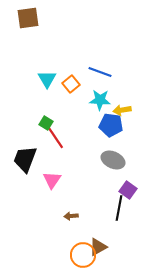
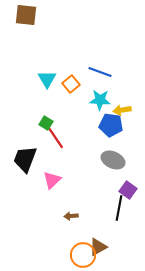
brown square: moved 2 px left, 3 px up; rotated 15 degrees clockwise
pink triangle: rotated 12 degrees clockwise
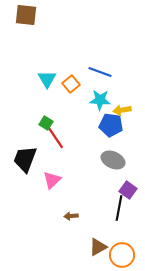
orange circle: moved 39 px right
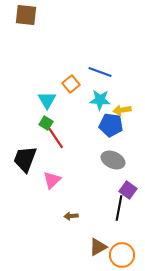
cyan triangle: moved 21 px down
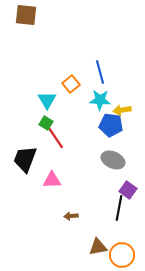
blue line: rotated 55 degrees clockwise
pink triangle: rotated 42 degrees clockwise
brown triangle: rotated 18 degrees clockwise
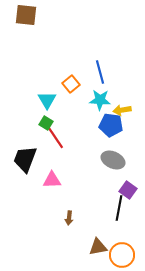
brown arrow: moved 2 px left, 2 px down; rotated 80 degrees counterclockwise
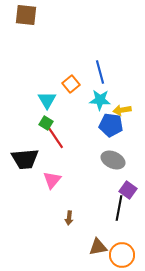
black trapezoid: rotated 116 degrees counterclockwise
pink triangle: rotated 48 degrees counterclockwise
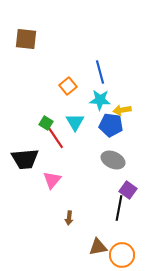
brown square: moved 24 px down
orange square: moved 3 px left, 2 px down
cyan triangle: moved 28 px right, 22 px down
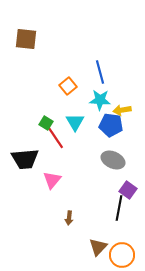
brown triangle: rotated 36 degrees counterclockwise
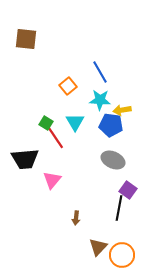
blue line: rotated 15 degrees counterclockwise
brown arrow: moved 7 px right
